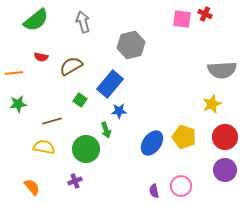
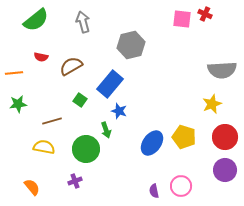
blue star: rotated 21 degrees clockwise
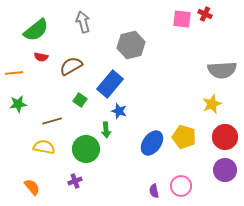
green semicircle: moved 10 px down
green arrow: rotated 14 degrees clockwise
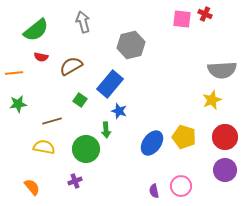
yellow star: moved 4 px up
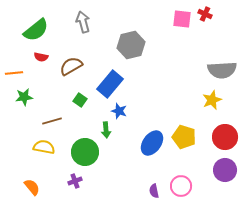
green star: moved 6 px right, 7 px up
green circle: moved 1 px left, 3 px down
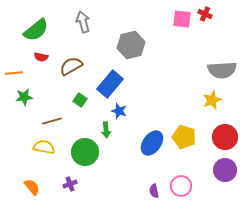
purple cross: moved 5 px left, 3 px down
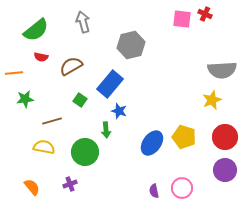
green star: moved 1 px right, 2 px down
pink circle: moved 1 px right, 2 px down
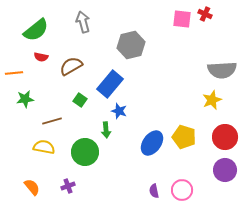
purple cross: moved 2 px left, 2 px down
pink circle: moved 2 px down
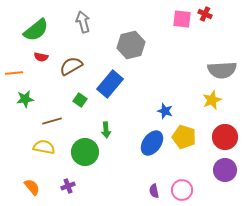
blue star: moved 46 px right
